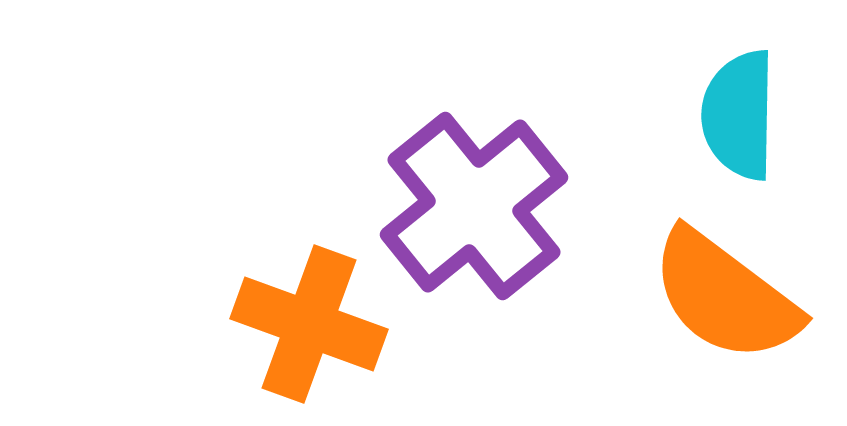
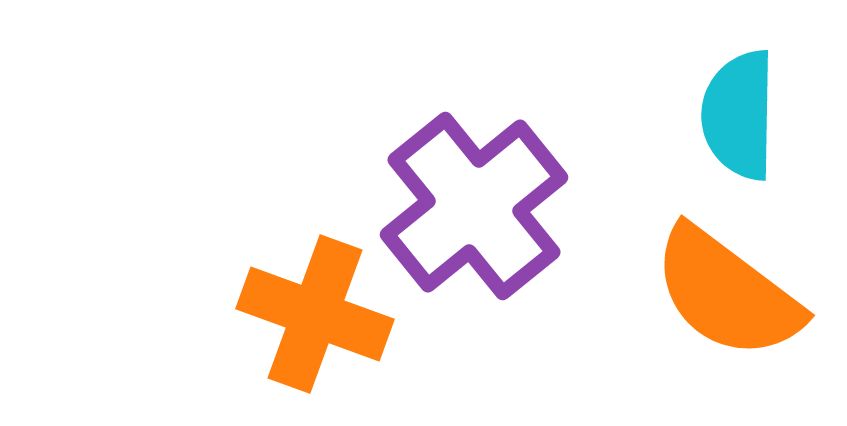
orange semicircle: moved 2 px right, 3 px up
orange cross: moved 6 px right, 10 px up
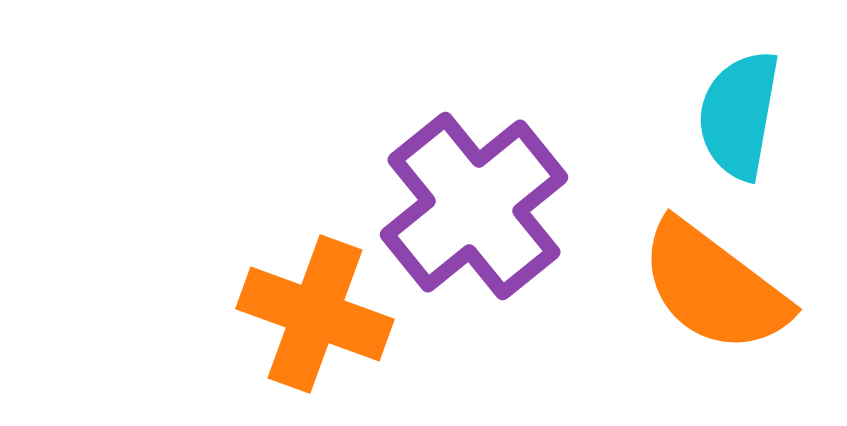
cyan semicircle: rotated 9 degrees clockwise
orange semicircle: moved 13 px left, 6 px up
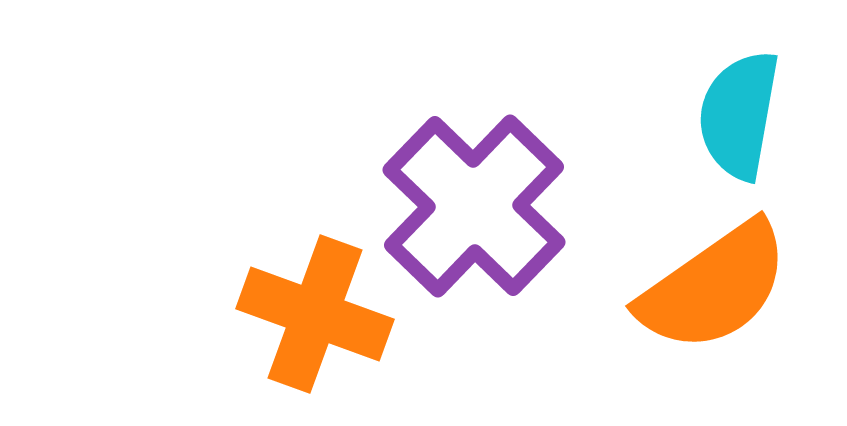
purple cross: rotated 7 degrees counterclockwise
orange semicircle: rotated 72 degrees counterclockwise
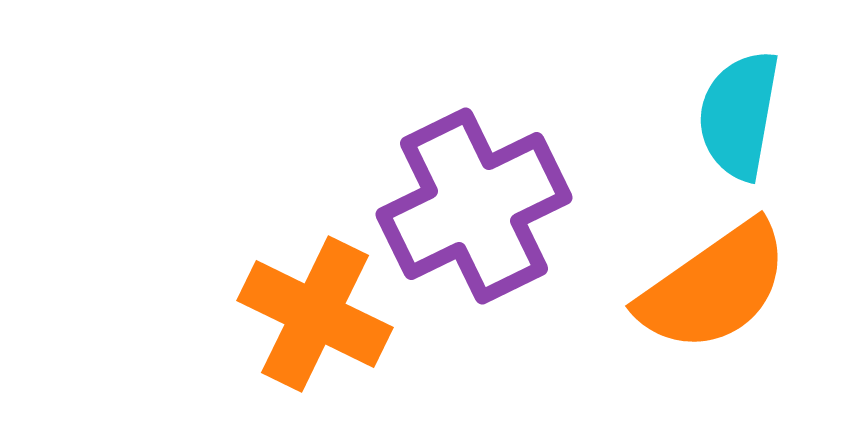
purple cross: rotated 20 degrees clockwise
orange cross: rotated 6 degrees clockwise
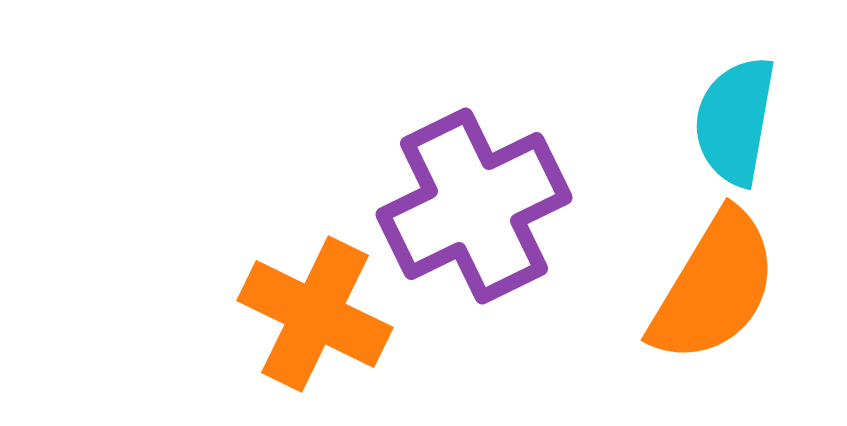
cyan semicircle: moved 4 px left, 6 px down
orange semicircle: rotated 24 degrees counterclockwise
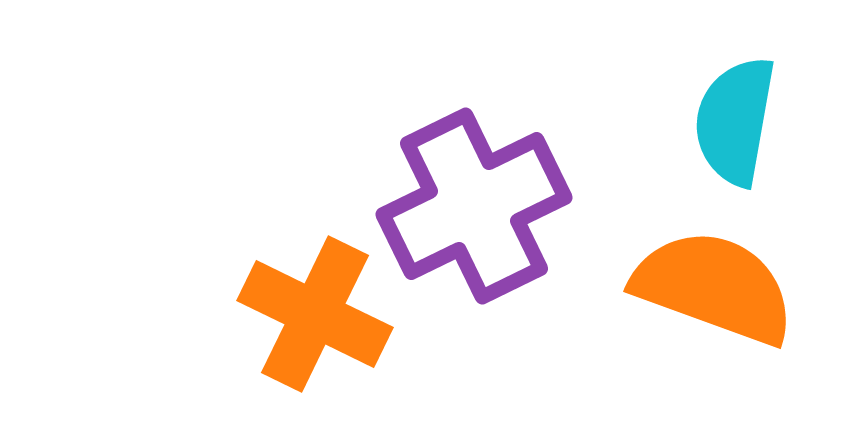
orange semicircle: rotated 101 degrees counterclockwise
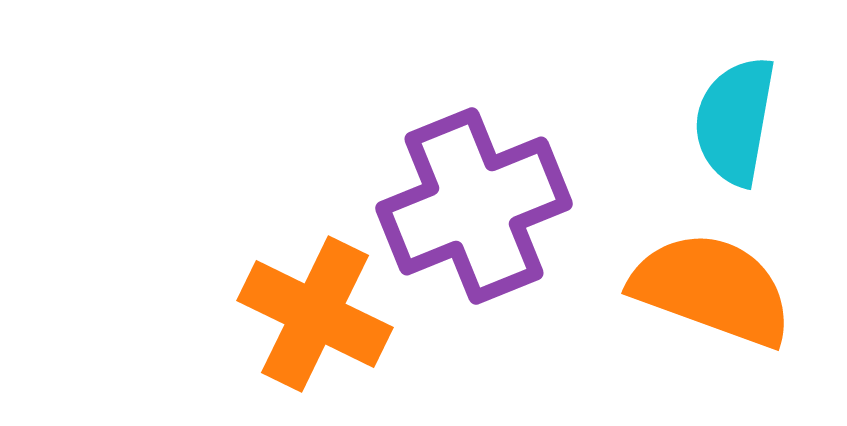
purple cross: rotated 4 degrees clockwise
orange semicircle: moved 2 px left, 2 px down
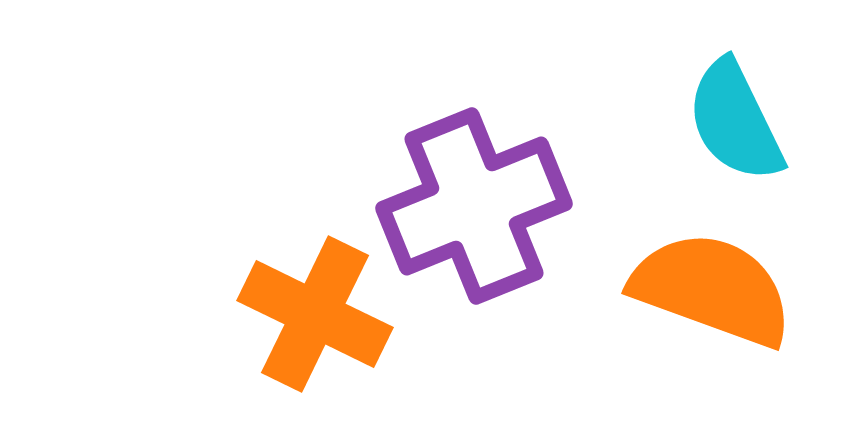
cyan semicircle: rotated 36 degrees counterclockwise
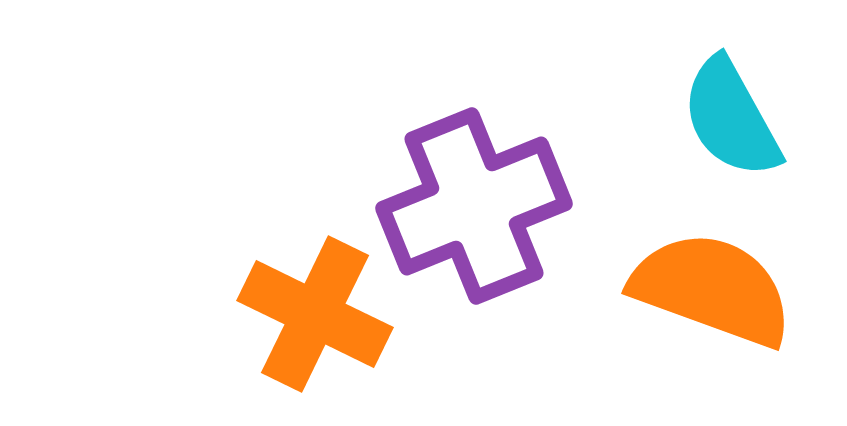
cyan semicircle: moved 4 px left, 3 px up; rotated 3 degrees counterclockwise
